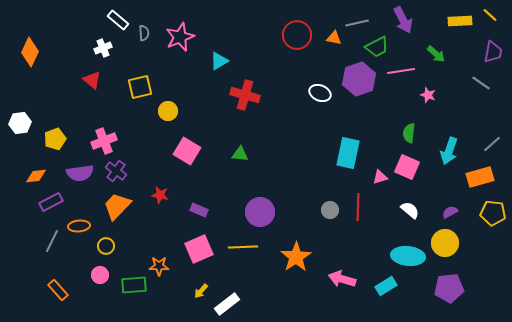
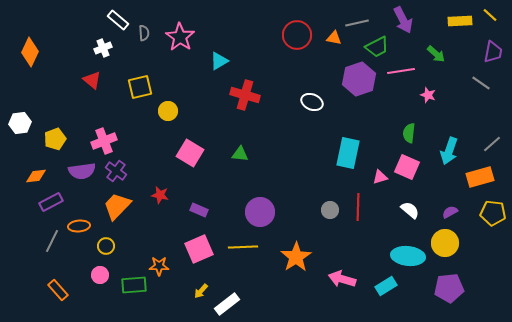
pink star at (180, 37): rotated 16 degrees counterclockwise
white ellipse at (320, 93): moved 8 px left, 9 px down
pink square at (187, 151): moved 3 px right, 2 px down
purple semicircle at (80, 173): moved 2 px right, 2 px up
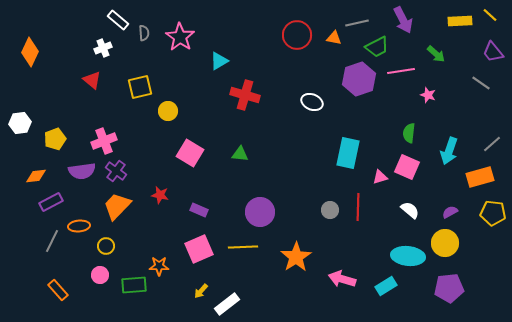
purple trapezoid at (493, 52): rotated 130 degrees clockwise
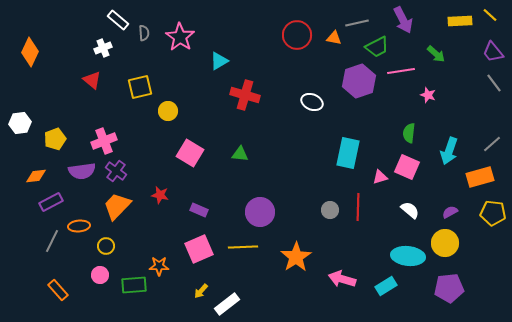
purple hexagon at (359, 79): moved 2 px down
gray line at (481, 83): moved 13 px right; rotated 18 degrees clockwise
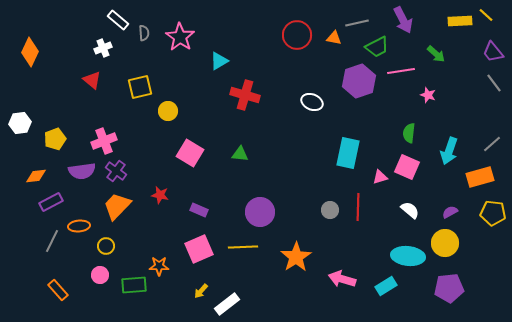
yellow line at (490, 15): moved 4 px left
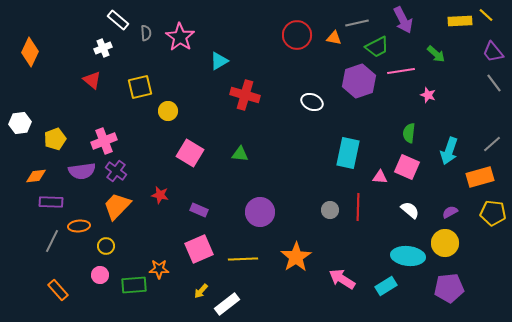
gray semicircle at (144, 33): moved 2 px right
pink triangle at (380, 177): rotated 21 degrees clockwise
purple rectangle at (51, 202): rotated 30 degrees clockwise
yellow line at (243, 247): moved 12 px down
orange star at (159, 266): moved 3 px down
pink arrow at (342, 279): rotated 16 degrees clockwise
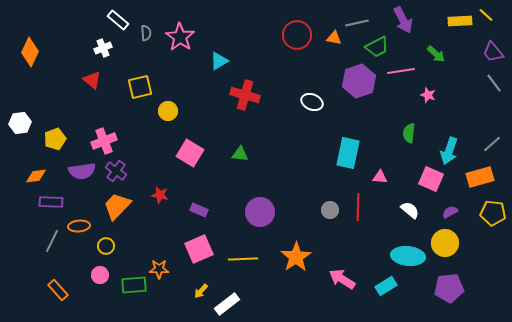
pink square at (407, 167): moved 24 px right, 12 px down
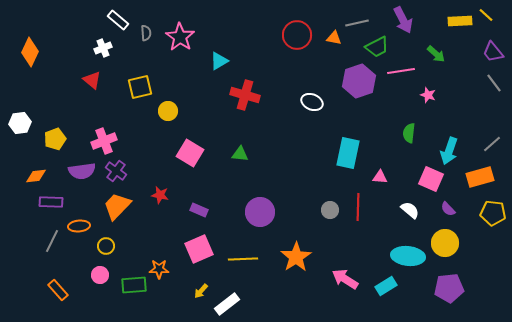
purple semicircle at (450, 212): moved 2 px left, 3 px up; rotated 105 degrees counterclockwise
pink arrow at (342, 279): moved 3 px right
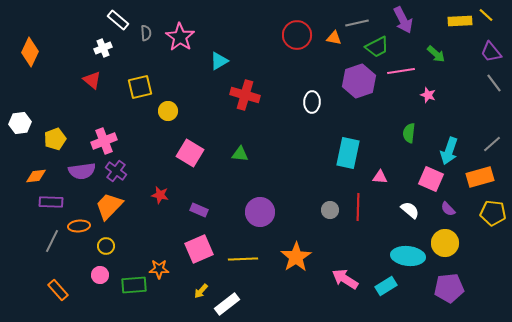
purple trapezoid at (493, 52): moved 2 px left
white ellipse at (312, 102): rotated 70 degrees clockwise
orange trapezoid at (117, 206): moved 8 px left
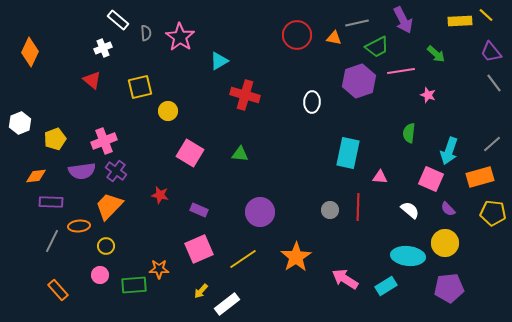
white hexagon at (20, 123): rotated 15 degrees counterclockwise
yellow line at (243, 259): rotated 32 degrees counterclockwise
